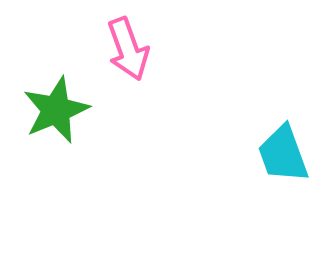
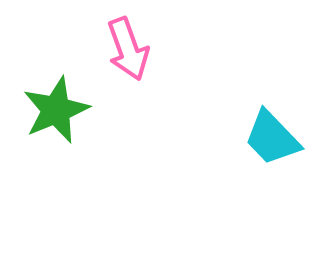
cyan trapezoid: moved 11 px left, 16 px up; rotated 24 degrees counterclockwise
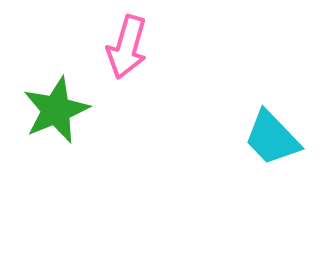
pink arrow: moved 1 px left, 2 px up; rotated 36 degrees clockwise
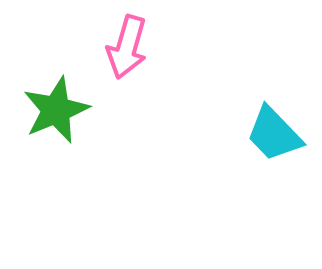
cyan trapezoid: moved 2 px right, 4 px up
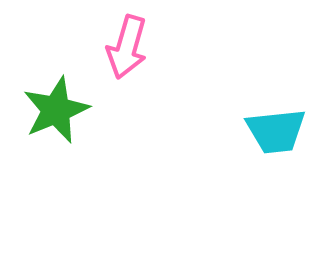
cyan trapezoid: moved 2 px right, 3 px up; rotated 52 degrees counterclockwise
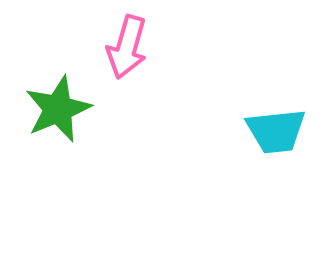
green star: moved 2 px right, 1 px up
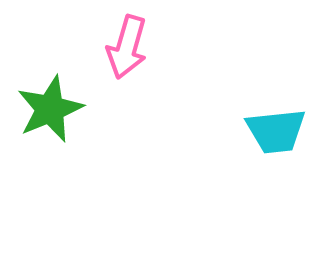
green star: moved 8 px left
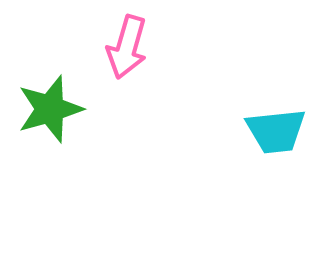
green star: rotated 6 degrees clockwise
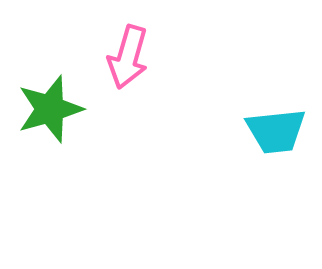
pink arrow: moved 1 px right, 10 px down
